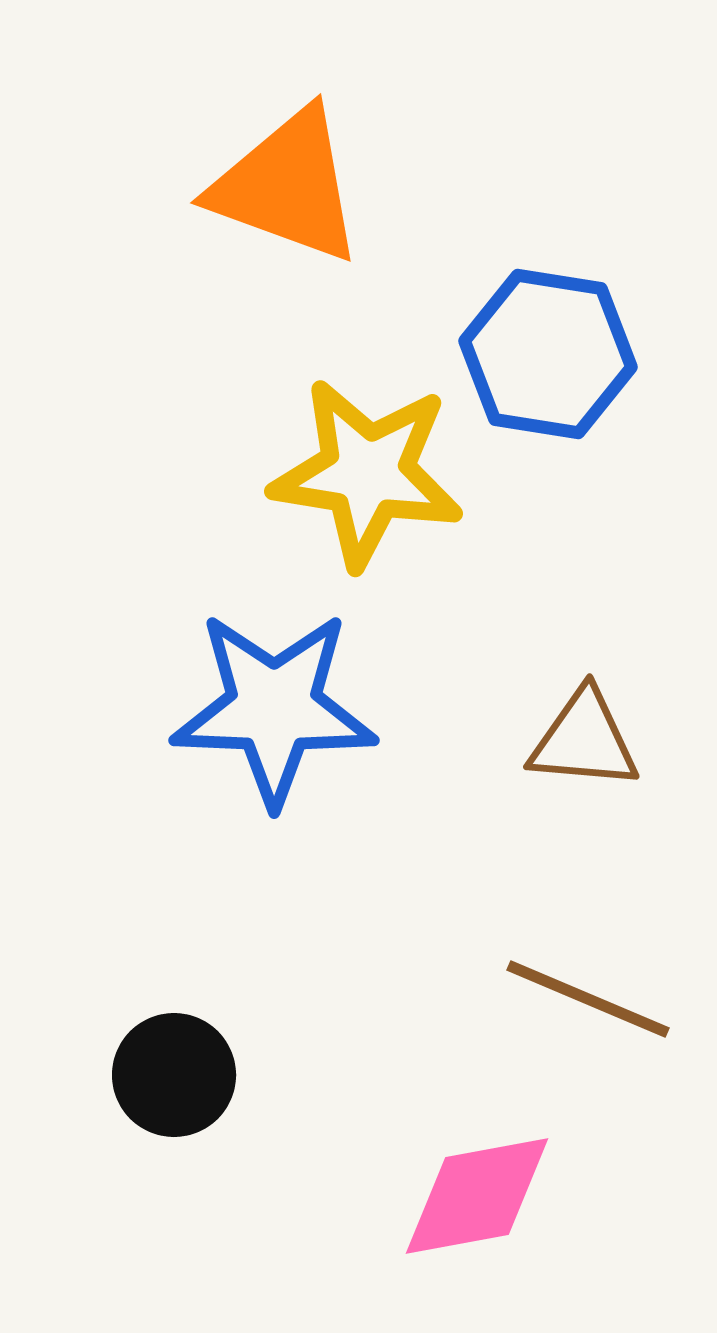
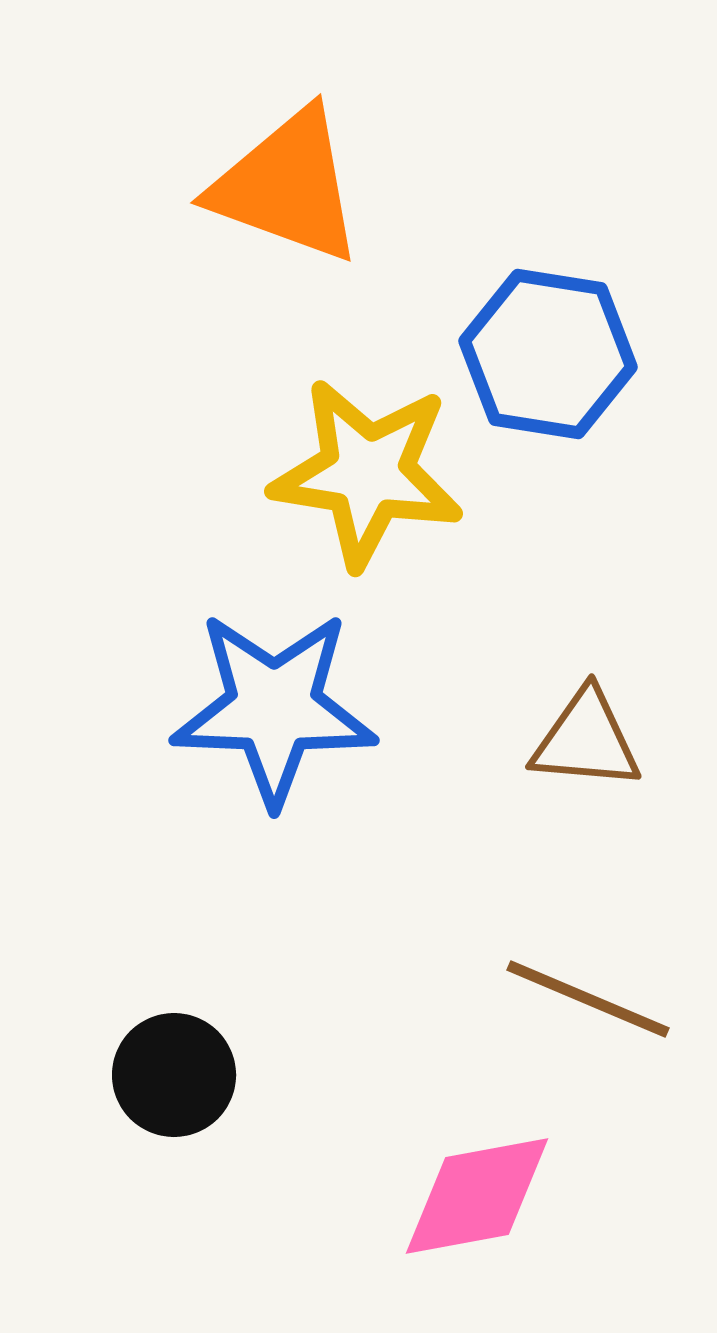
brown triangle: moved 2 px right
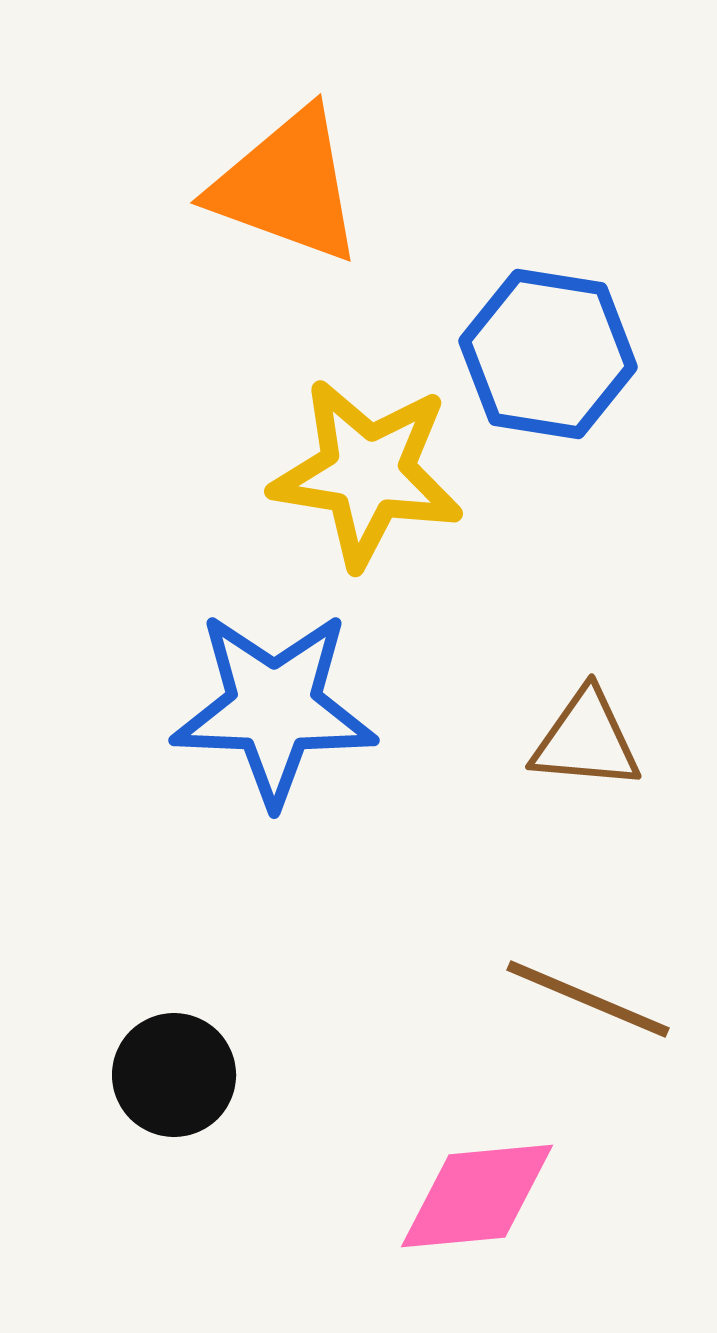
pink diamond: rotated 5 degrees clockwise
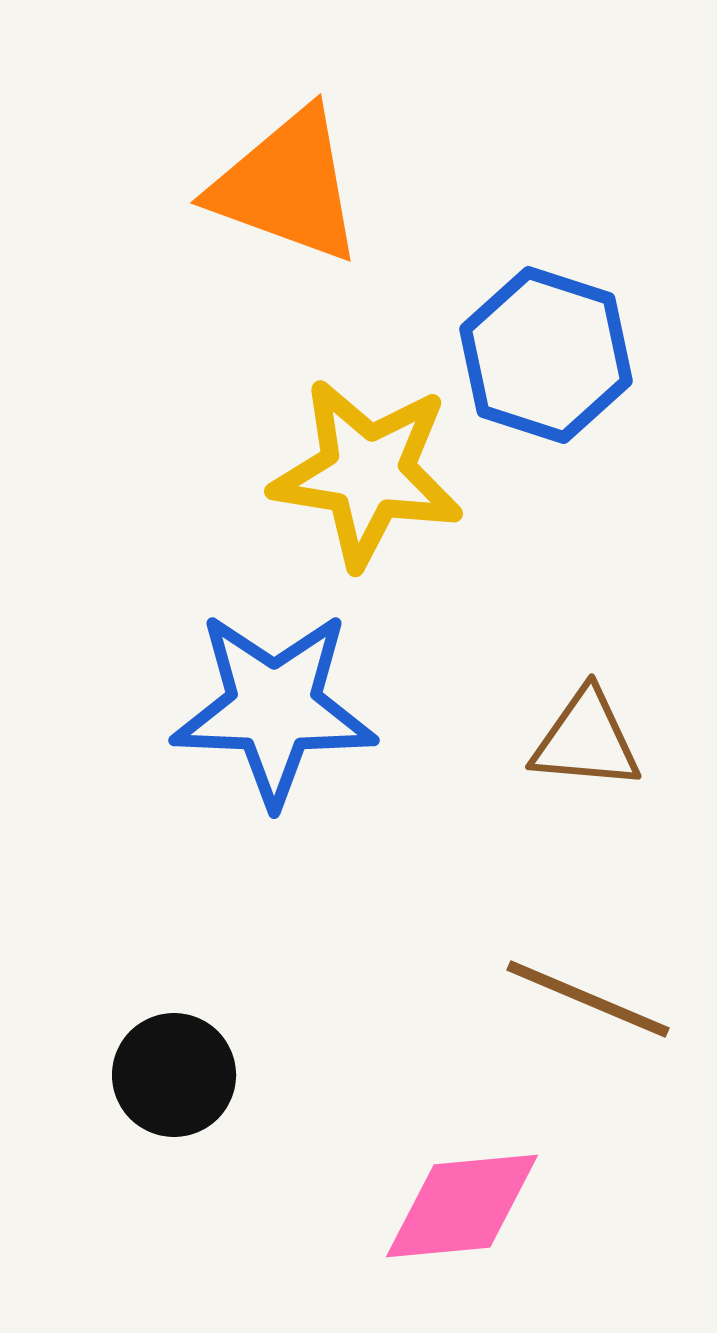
blue hexagon: moved 2 px left, 1 px down; rotated 9 degrees clockwise
pink diamond: moved 15 px left, 10 px down
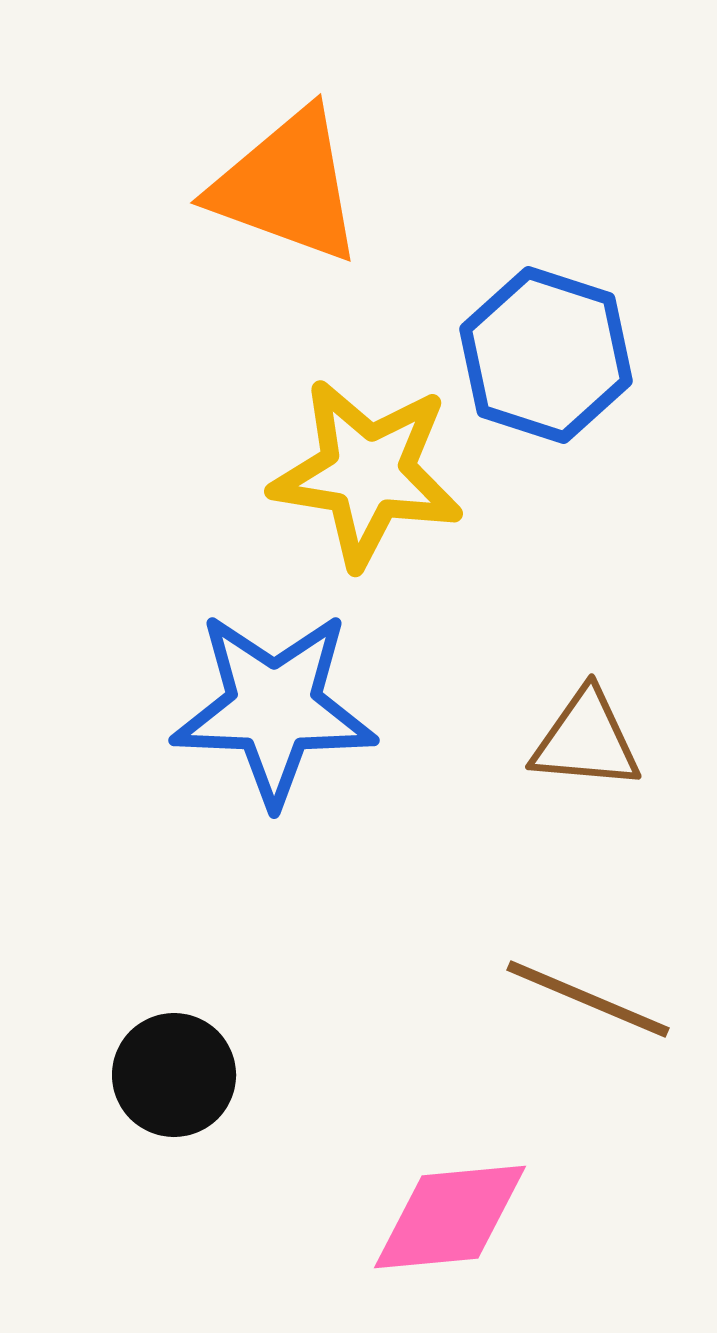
pink diamond: moved 12 px left, 11 px down
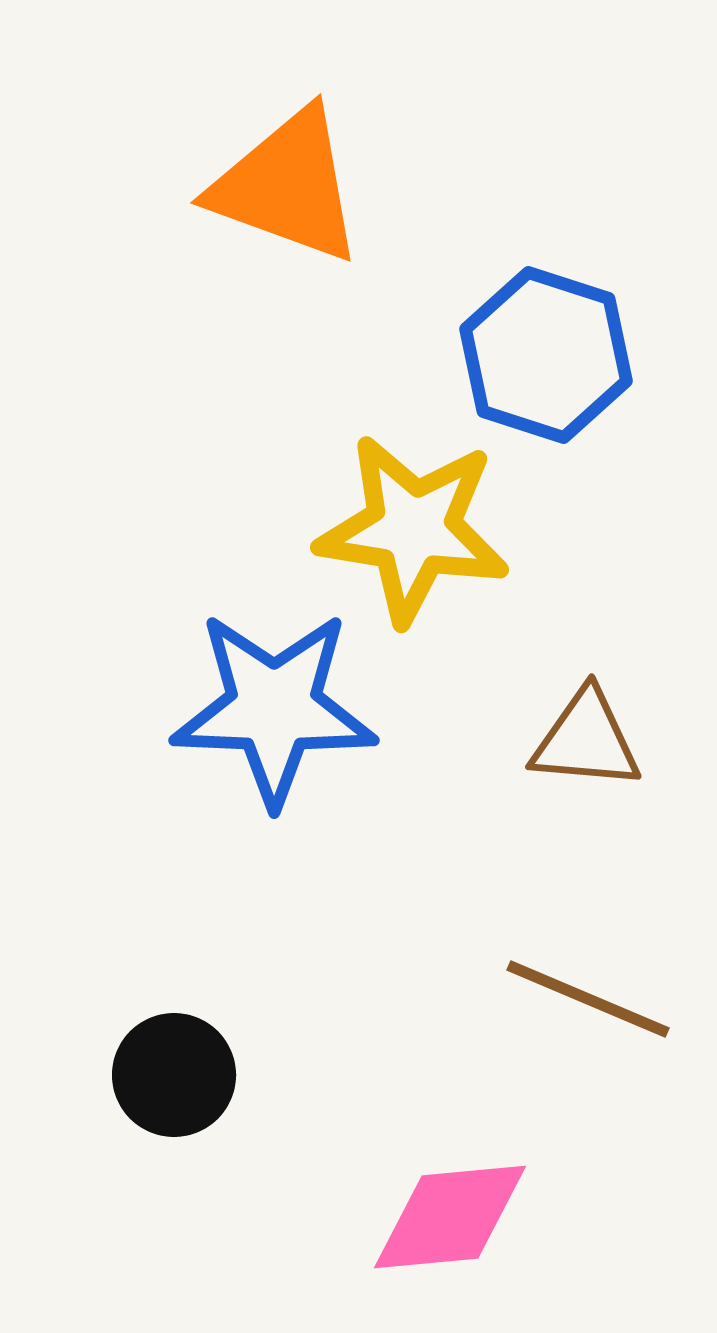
yellow star: moved 46 px right, 56 px down
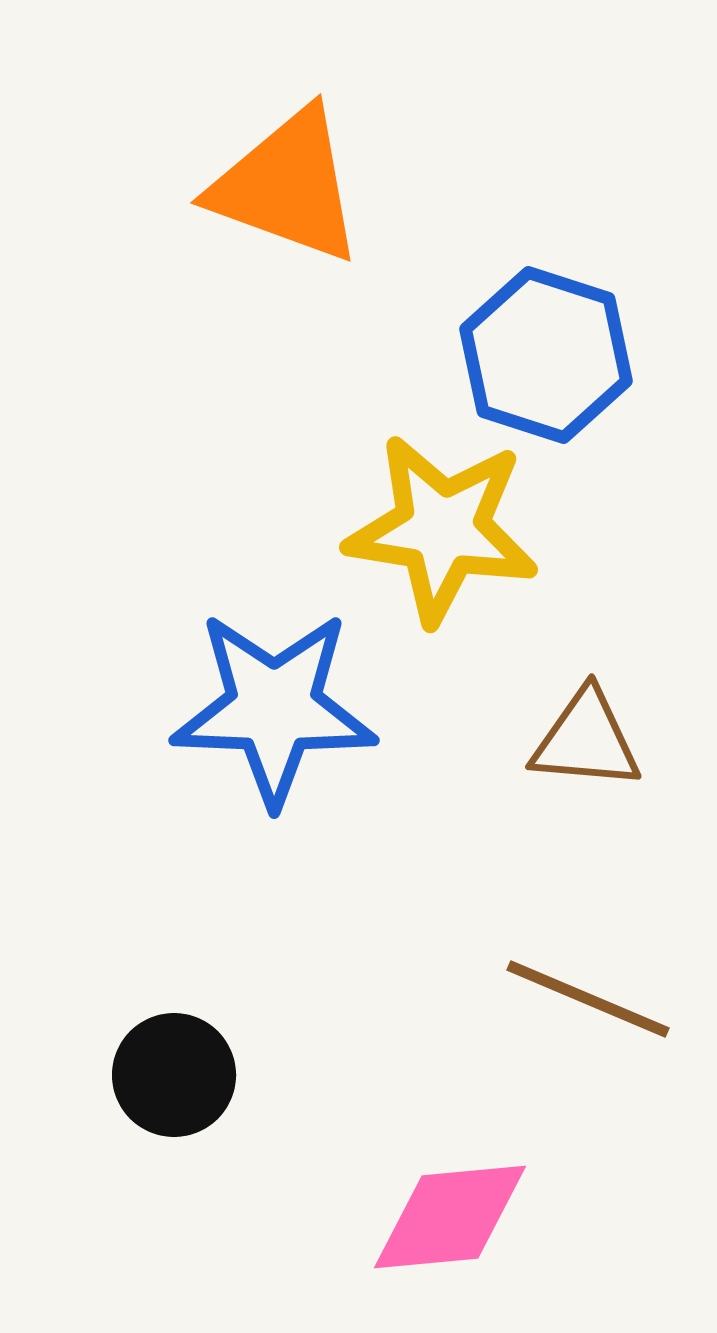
yellow star: moved 29 px right
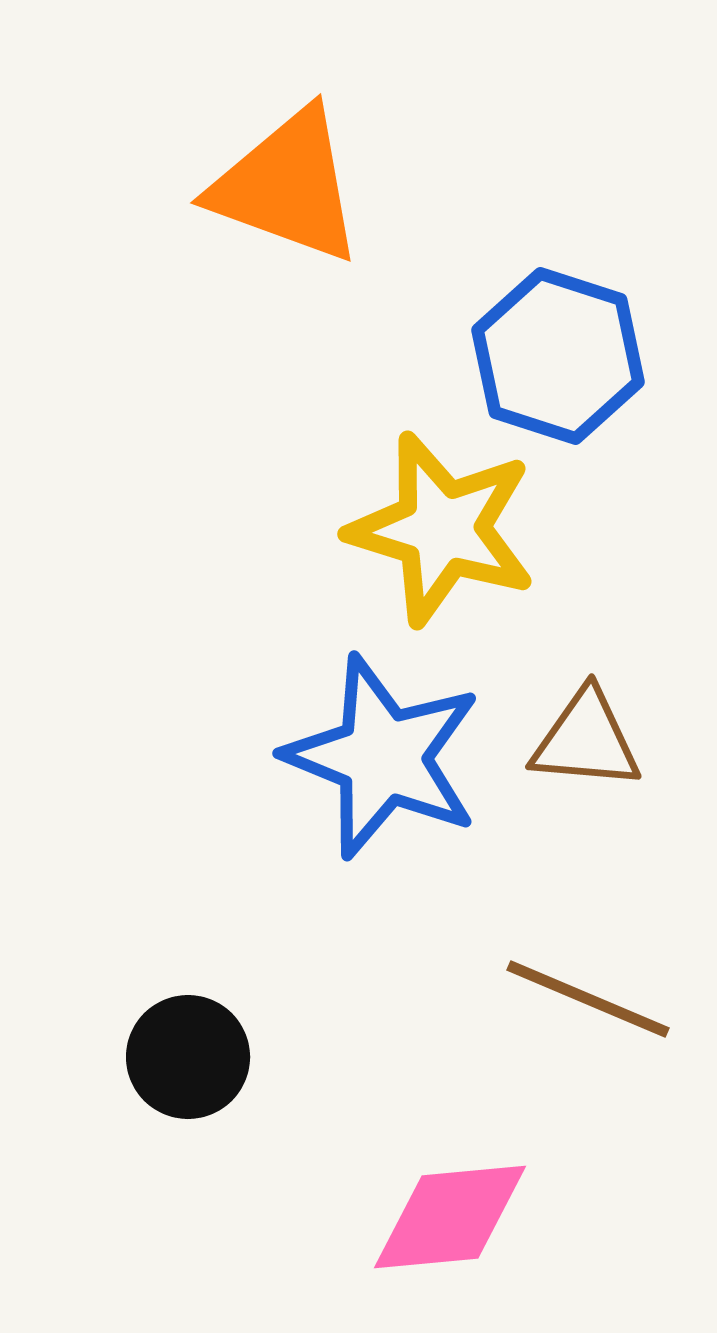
blue hexagon: moved 12 px right, 1 px down
yellow star: rotated 8 degrees clockwise
blue star: moved 109 px right, 49 px down; rotated 20 degrees clockwise
black circle: moved 14 px right, 18 px up
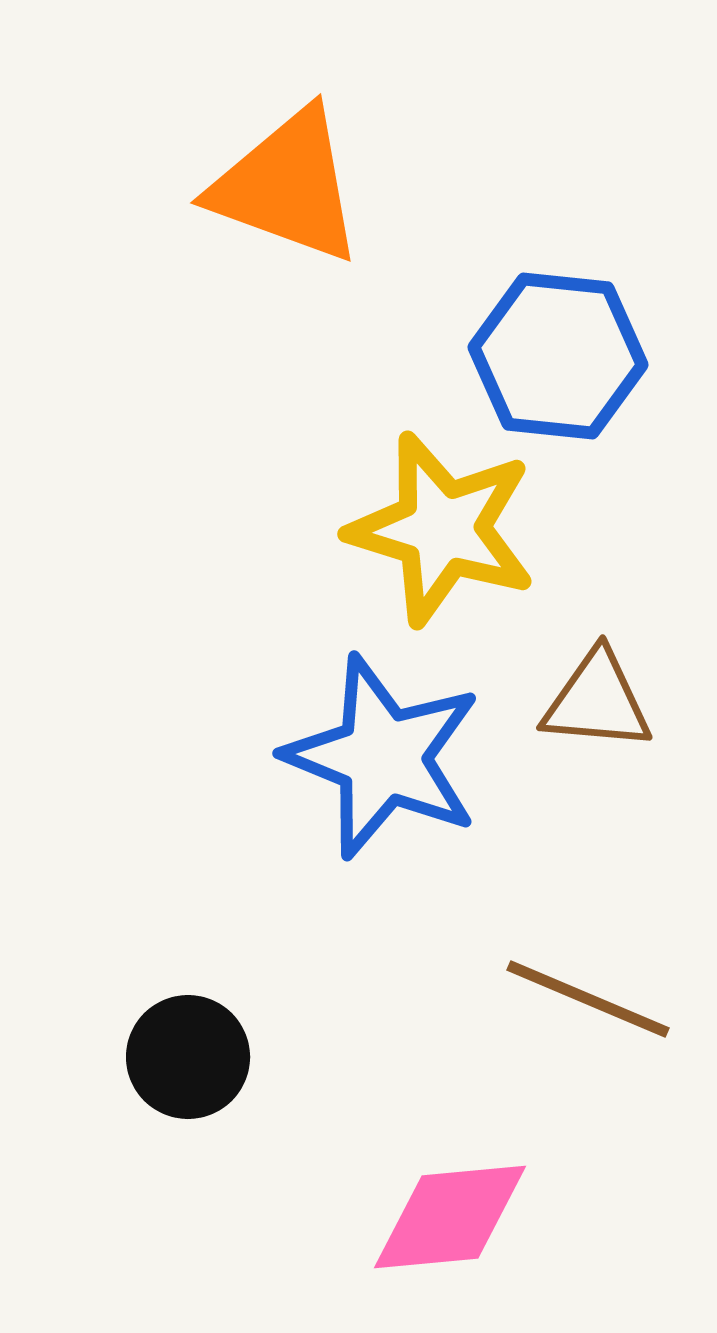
blue hexagon: rotated 12 degrees counterclockwise
brown triangle: moved 11 px right, 39 px up
